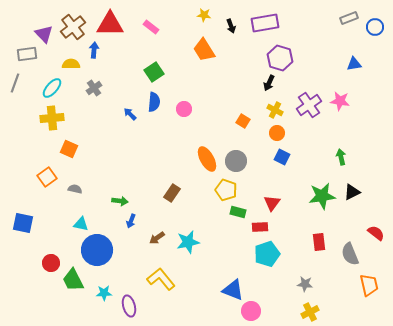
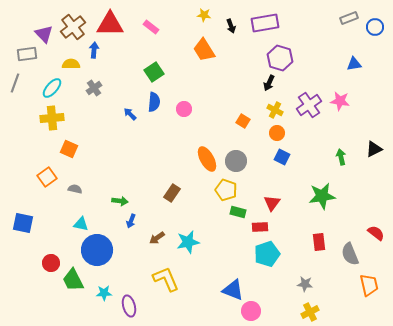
black triangle at (352, 192): moved 22 px right, 43 px up
yellow L-shape at (161, 279): moved 5 px right; rotated 16 degrees clockwise
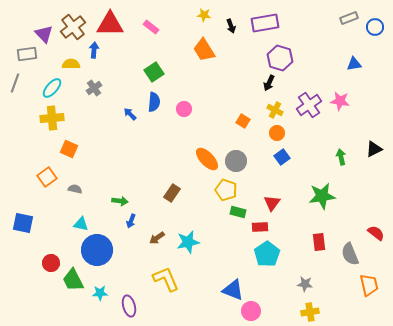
blue square at (282, 157): rotated 28 degrees clockwise
orange ellipse at (207, 159): rotated 15 degrees counterclockwise
cyan pentagon at (267, 254): rotated 15 degrees counterclockwise
cyan star at (104, 293): moved 4 px left
yellow cross at (310, 312): rotated 18 degrees clockwise
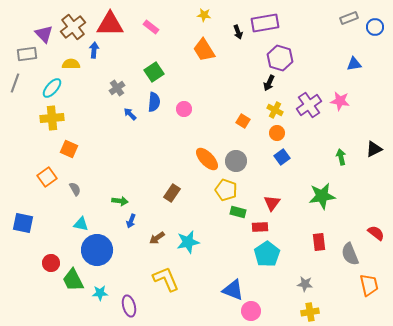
black arrow at (231, 26): moved 7 px right, 6 px down
gray cross at (94, 88): moved 23 px right
gray semicircle at (75, 189): rotated 48 degrees clockwise
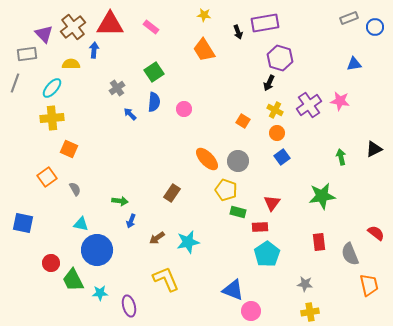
gray circle at (236, 161): moved 2 px right
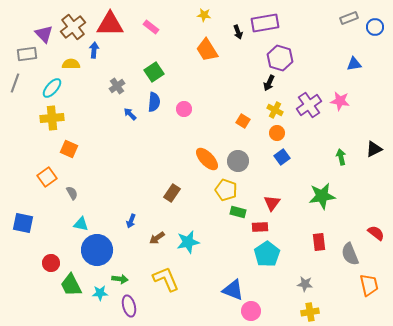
orange trapezoid at (204, 50): moved 3 px right
gray cross at (117, 88): moved 2 px up
gray semicircle at (75, 189): moved 3 px left, 4 px down
green arrow at (120, 201): moved 78 px down
green trapezoid at (73, 280): moved 2 px left, 5 px down
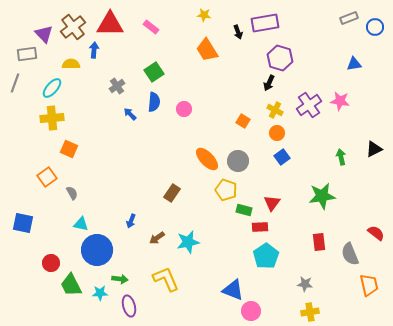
green rectangle at (238, 212): moved 6 px right, 2 px up
cyan pentagon at (267, 254): moved 1 px left, 2 px down
